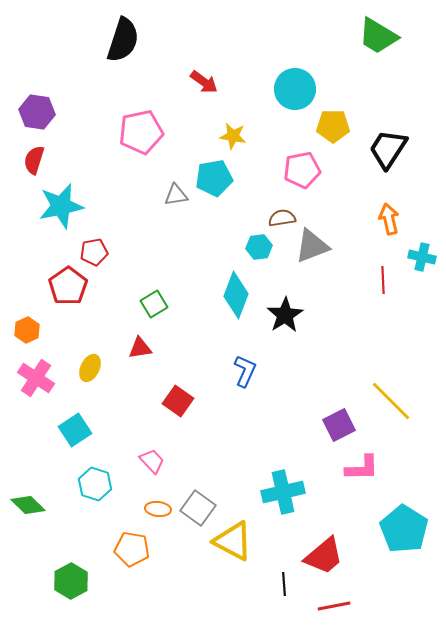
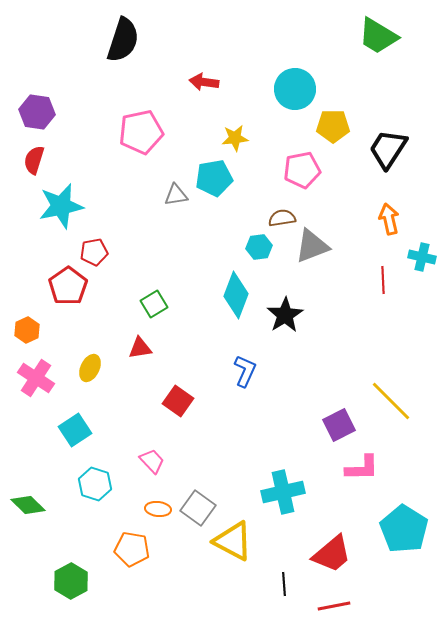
red arrow at (204, 82): rotated 152 degrees clockwise
yellow star at (233, 136): moved 2 px right, 2 px down; rotated 16 degrees counterclockwise
red trapezoid at (324, 556): moved 8 px right, 2 px up
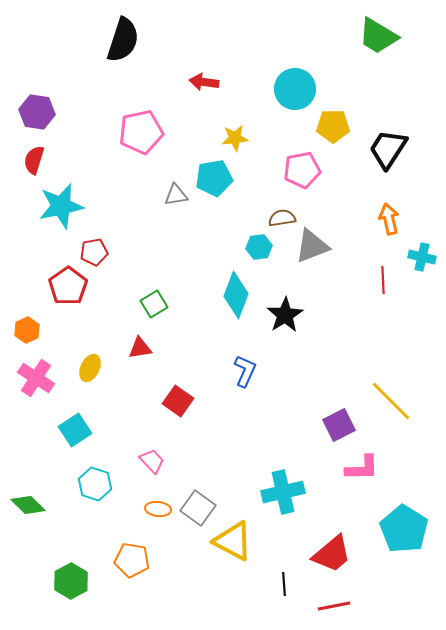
orange pentagon at (132, 549): moved 11 px down
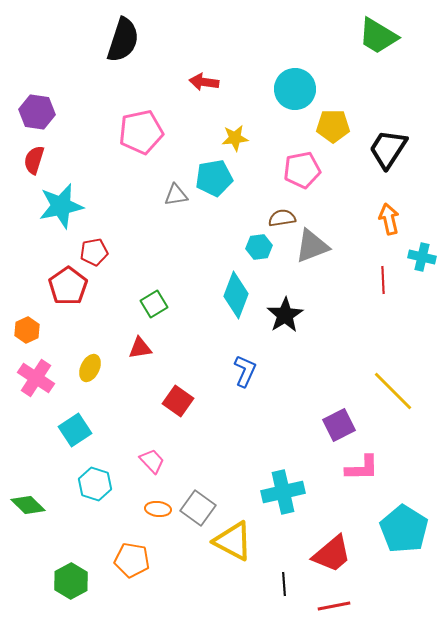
yellow line at (391, 401): moved 2 px right, 10 px up
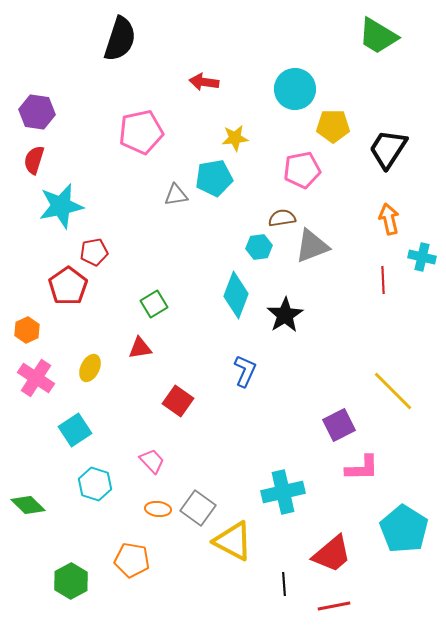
black semicircle at (123, 40): moved 3 px left, 1 px up
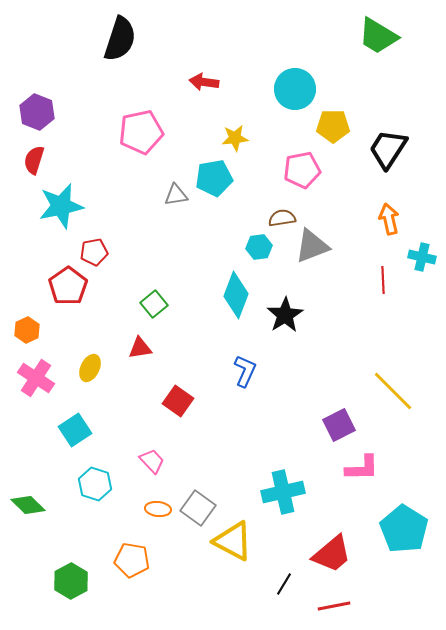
purple hexagon at (37, 112): rotated 12 degrees clockwise
green square at (154, 304): rotated 8 degrees counterclockwise
black line at (284, 584): rotated 35 degrees clockwise
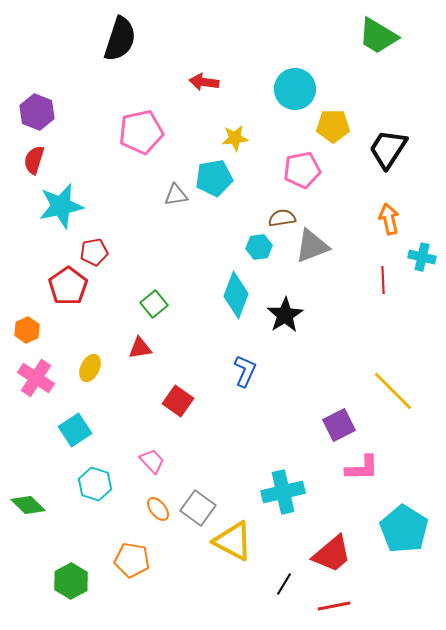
orange ellipse at (158, 509): rotated 45 degrees clockwise
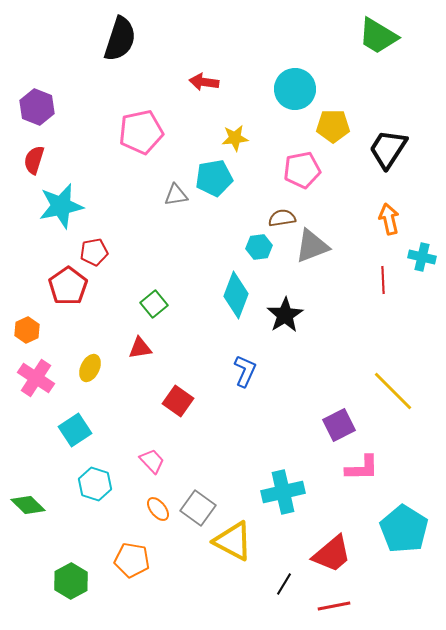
purple hexagon at (37, 112): moved 5 px up
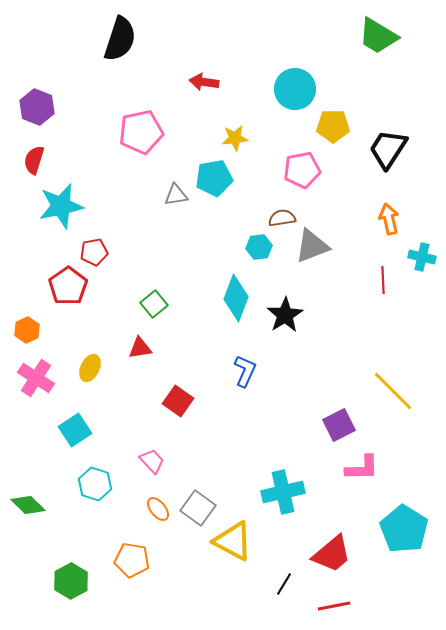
cyan diamond at (236, 295): moved 3 px down
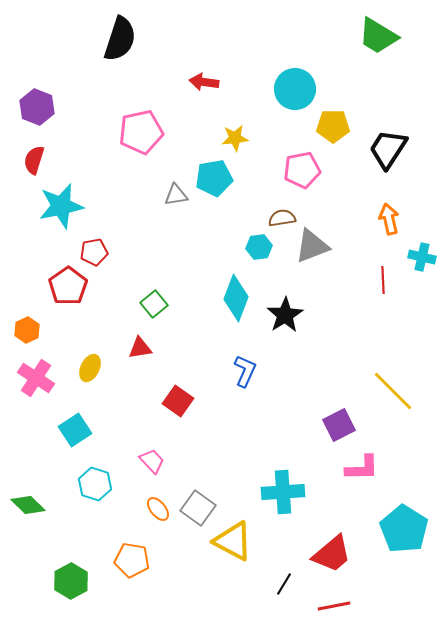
cyan cross at (283, 492): rotated 9 degrees clockwise
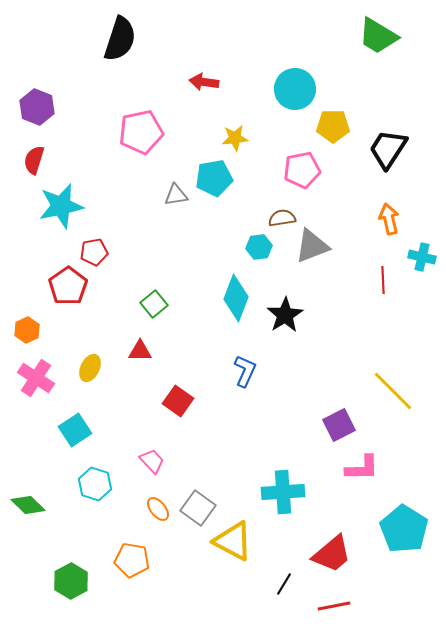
red triangle at (140, 348): moved 3 px down; rotated 10 degrees clockwise
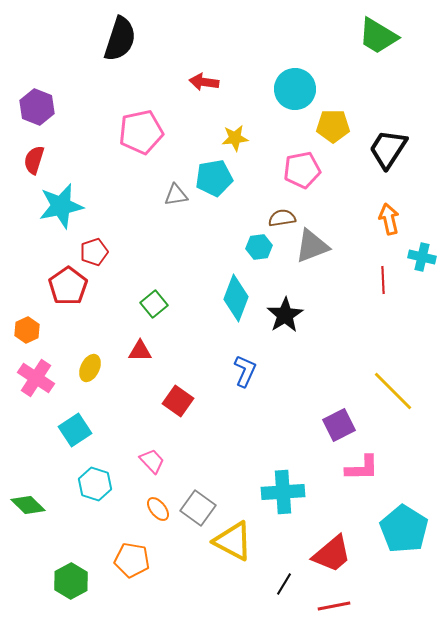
red pentagon at (94, 252): rotated 8 degrees counterclockwise
